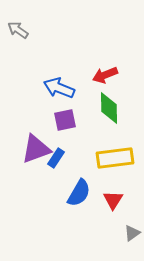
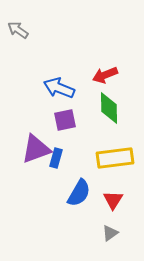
blue rectangle: rotated 18 degrees counterclockwise
gray triangle: moved 22 px left
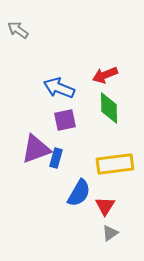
yellow rectangle: moved 6 px down
red triangle: moved 8 px left, 6 px down
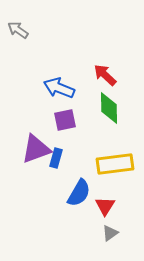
red arrow: rotated 65 degrees clockwise
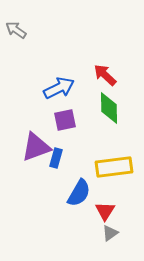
gray arrow: moved 2 px left
blue arrow: rotated 132 degrees clockwise
purple triangle: moved 2 px up
yellow rectangle: moved 1 px left, 3 px down
red triangle: moved 5 px down
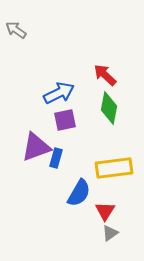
blue arrow: moved 5 px down
green diamond: rotated 12 degrees clockwise
yellow rectangle: moved 1 px down
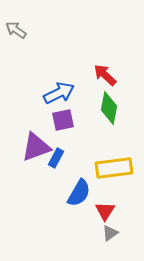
purple square: moved 2 px left
blue rectangle: rotated 12 degrees clockwise
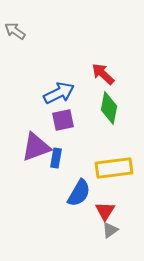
gray arrow: moved 1 px left, 1 px down
red arrow: moved 2 px left, 1 px up
blue rectangle: rotated 18 degrees counterclockwise
gray triangle: moved 3 px up
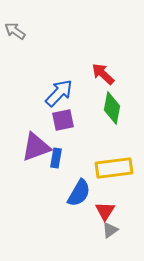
blue arrow: rotated 20 degrees counterclockwise
green diamond: moved 3 px right
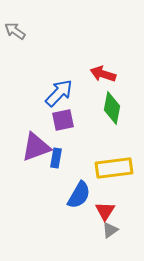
red arrow: rotated 25 degrees counterclockwise
blue semicircle: moved 2 px down
